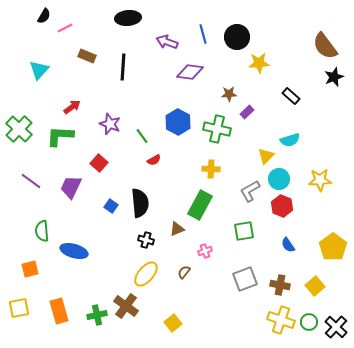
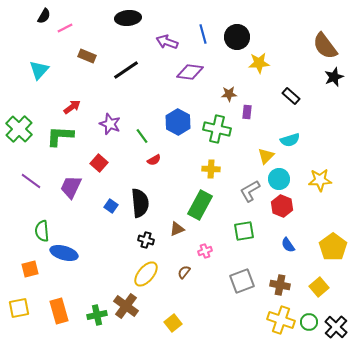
black line at (123, 67): moved 3 px right, 3 px down; rotated 52 degrees clockwise
purple rectangle at (247, 112): rotated 40 degrees counterclockwise
blue ellipse at (74, 251): moved 10 px left, 2 px down
gray square at (245, 279): moved 3 px left, 2 px down
yellow square at (315, 286): moved 4 px right, 1 px down
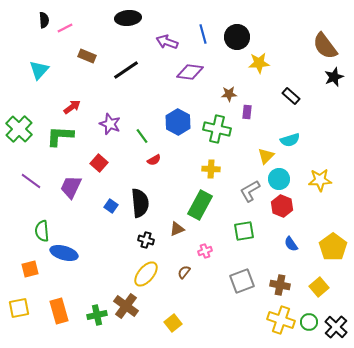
black semicircle at (44, 16): moved 4 px down; rotated 35 degrees counterclockwise
blue semicircle at (288, 245): moved 3 px right, 1 px up
